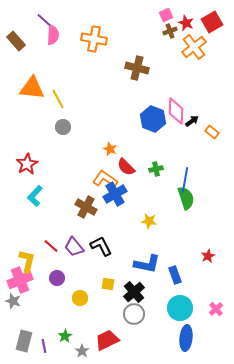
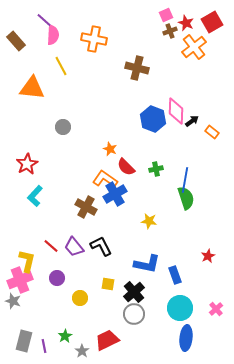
yellow line at (58, 99): moved 3 px right, 33 px up
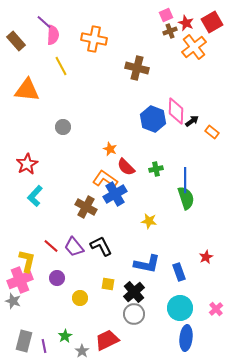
purple line at (44, 20): moved 2 px down
orange triangle at (32, 88): moved 5 px left, 2 px down
blue line at (185, 180): rotated 10 degrees counterclockwise
red star at (208, 256): moved 2 px left, 1 px down
blue rectangle at (175, 275): moved 4 px right, 3 px up
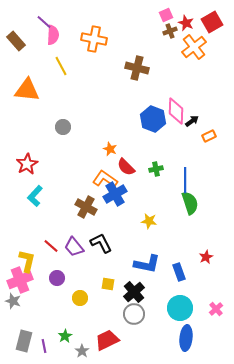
orange rectangle at (212, 132): moved 3 px left, 4 px down; rotated 64 degrees counterclockwise
green semicircle at (186, 198): moved 4 px right, 5 px down
black L-shape at (101, 246): moved 3 px up
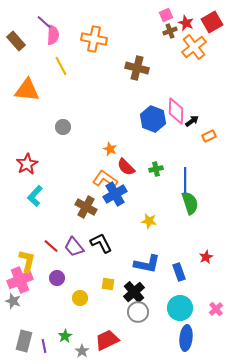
gray circle at (134, 314): moved 4 px right, 2 px up
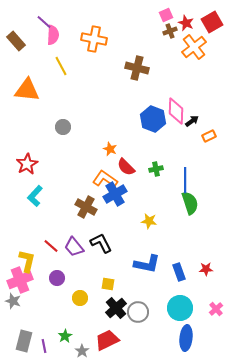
red star at (206, 257): moved 12 px down; rotated 24 degrees clockwise
black cross at (134, 292): moved 18 px left, 16 px down
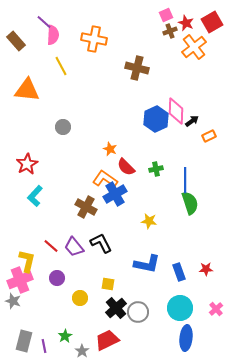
blue hexagon at (153, 119): moved 3 px right; rotated 15 degrees clockwise
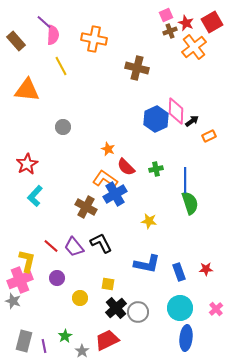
orange star at (110, 149): moved 2 px left
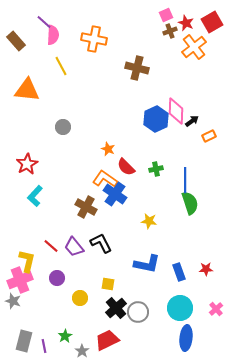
blue cross at (115, 194): rotated 25 degrees counterclockwise
